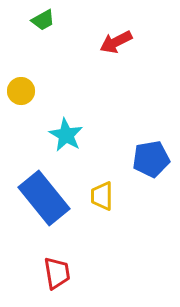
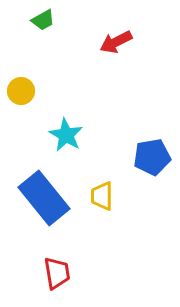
blue pentagon: moved 1 px right, 2 px up
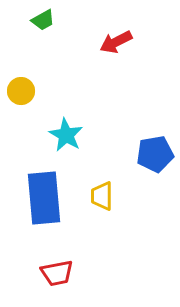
blue pentagon: moved 3 px right, 3 px up
blue rectangle: rotated 34 degrees clockwise
red trapezoid: rotated 88 degrees clockwise
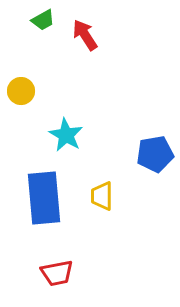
red arrow: moved 31 px left, 7 px up; rotated 84 degrees clockwise
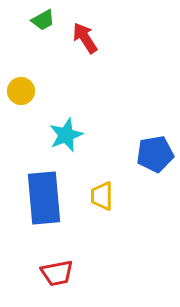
red arrow: moved 3 px down
cyan star: rotated 20 degrees clockwise
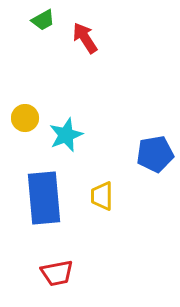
yellow circle: moved 4 px right, 27 px down
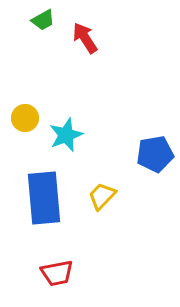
yellow trapezoid: rotated 44 degrees clockwise
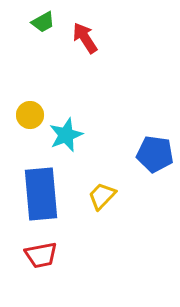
green trapezoid: moved 2 px down
yellow circle: moved 5 px right, 3 px up
blue pentagon: rotated 18 degrees clockwise
blue rectangle: moved 3 px left, 4 px up
red trapezoid: moved 16 px left, 18 px up
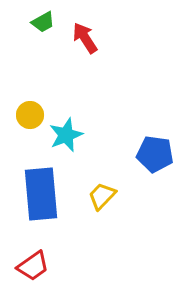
red trapezoid: moved 8 px left, 11 px down; rotated 24 degrees counterclockwise
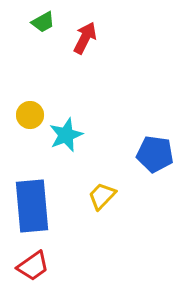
red arrow: rotated 60 degrees clockwise
blue rectangle: moved 9 px left, 12 px down
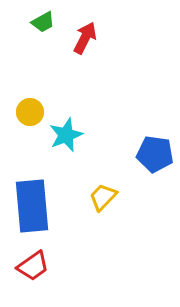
yellow circle: moved 3 px up
yellow trapezoid: moved 1 px right, 1 px down
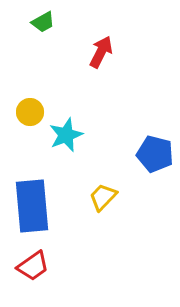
red arrow: moved 16 px right, 14 px down
blue pentagon: rotated 6 degrees clockwise
